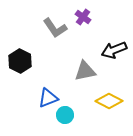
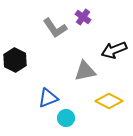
black hexagon: moved 5 px left, 1 px up
cyan circle: moved 1 px right, 3 px down
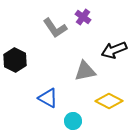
blue triangle: rotated 50 degrees clockwise
cyan circle: moved 7 px right, 3 px down
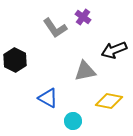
yellow diamond: rotated 16 degrees counterclockwise
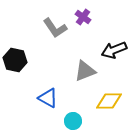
black hexagon: rotated 15 degrees counterclockwise
gray triangle: rotated 10 degrees counterclockwise
yellow diamond: rotated 12 degrees counterclockwise
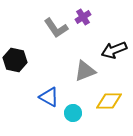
purple cross: rotated 21 degrees clockwise
gray L-shape: moved 1 px right
blue triangle: moved 1 px right, 1 px up
cyan circle: moved 8 px up
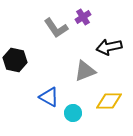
black arrow: moved 5 px left, 3 px up; rotated 10 degrees clockwise
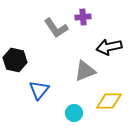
purple cross: rotated 28 degrees clockwise
blue triangle: moved 10 px left, 7 px up; rotated 40 degrees clockwise
cyan circle: moved 1 px right
